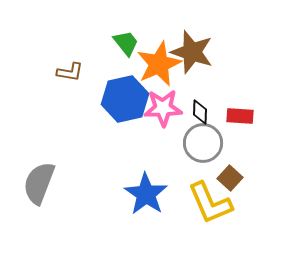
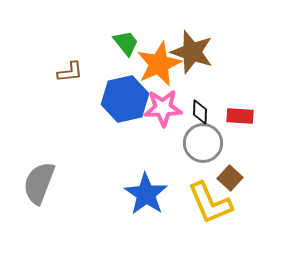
brown L-shape: rotated 16 degrees counterclockwise
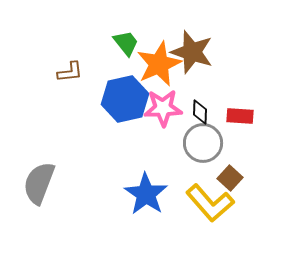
yellow L-shape: rotated 18 degrees counterclockwise
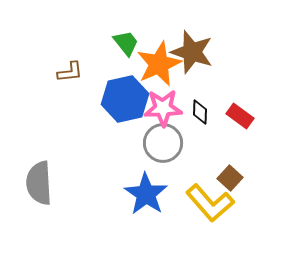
red rectangle: rotated 32 degrees clockwise
gray circle: moved 40 px left
gray semicircle: rotated 24 degrees counterclockwise
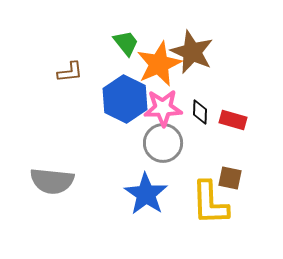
brown star: rotated 6 degrees clockwise
blue hexagon: rotated 21 degrees counterclockwise
red rectangle: moved 7 px left, 4 px down; rotated 20 degrees counterclockwise
brown square: rotated 30 degrees counterclockwise
gray semicircle: moved 13 px right, 2 px up; rotated 81 degrees counterclockwise
yellow L-shape: rotated 39 degrees clockwise
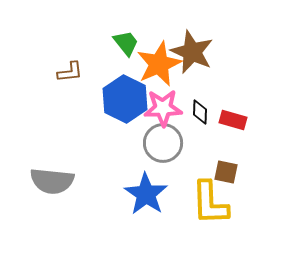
brown square: moved 4 px left, 6 px up
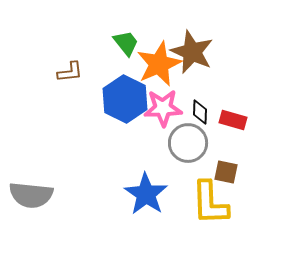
gray circle: moved 25 px right
gray semicircle: moved 21 px left, 14 px down
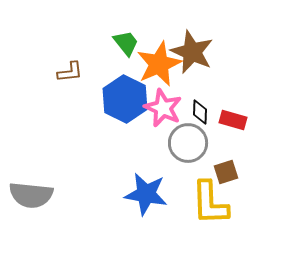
pink star: rotated 27 degrees clockwise
brown square: rotated 30 degrees counterclockwise
blue star: rotated 24 degrees counterclockwise
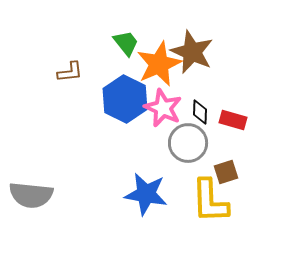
yellow L-shape: moved 2 px up
